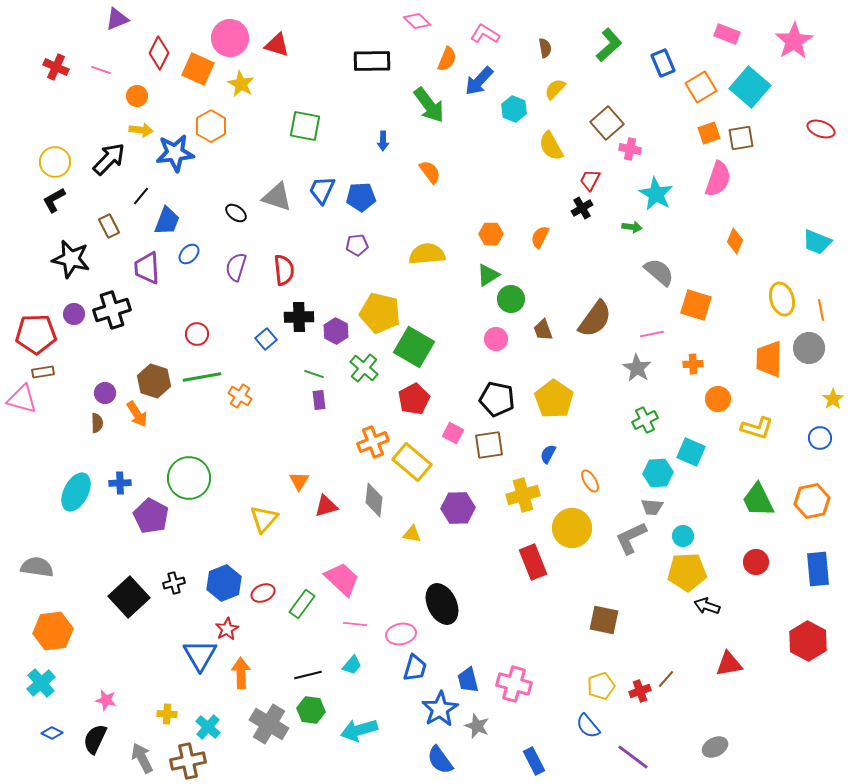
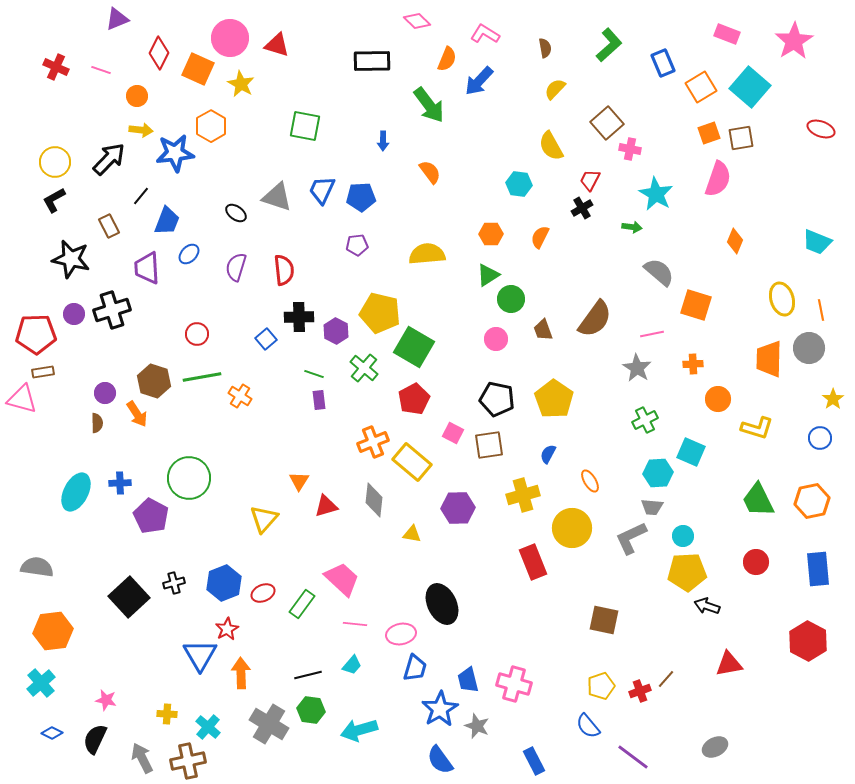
cyan hexagon at (514, 109): moved 5 px right, 75 px down; rotated 15 degrees counterclockwise
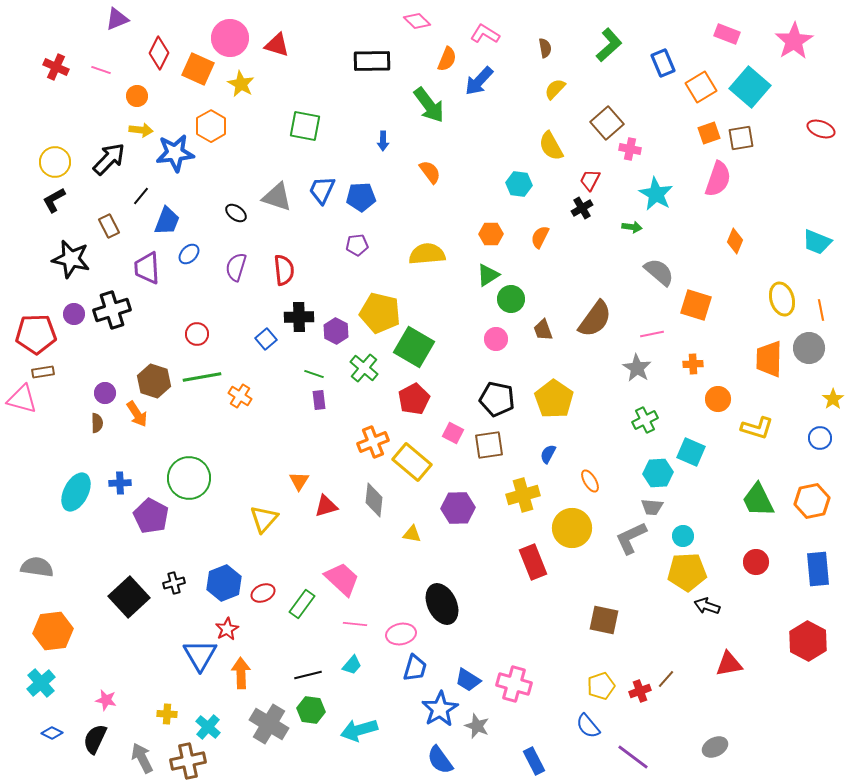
blue trapezoid at (468, 680): rotated 44 degrees counterclockwise
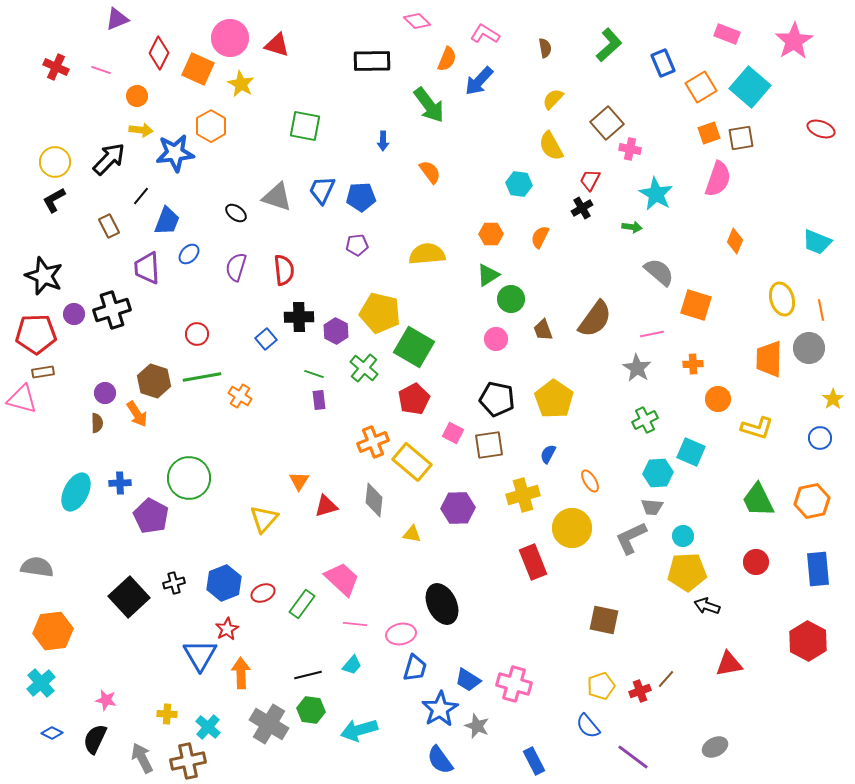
yellow semicircle at (555, 89): moved 2 px left, 10 px down
black star at (71, 259): moved 27 px left, 17 px down; rotated 9 degrees clockwise
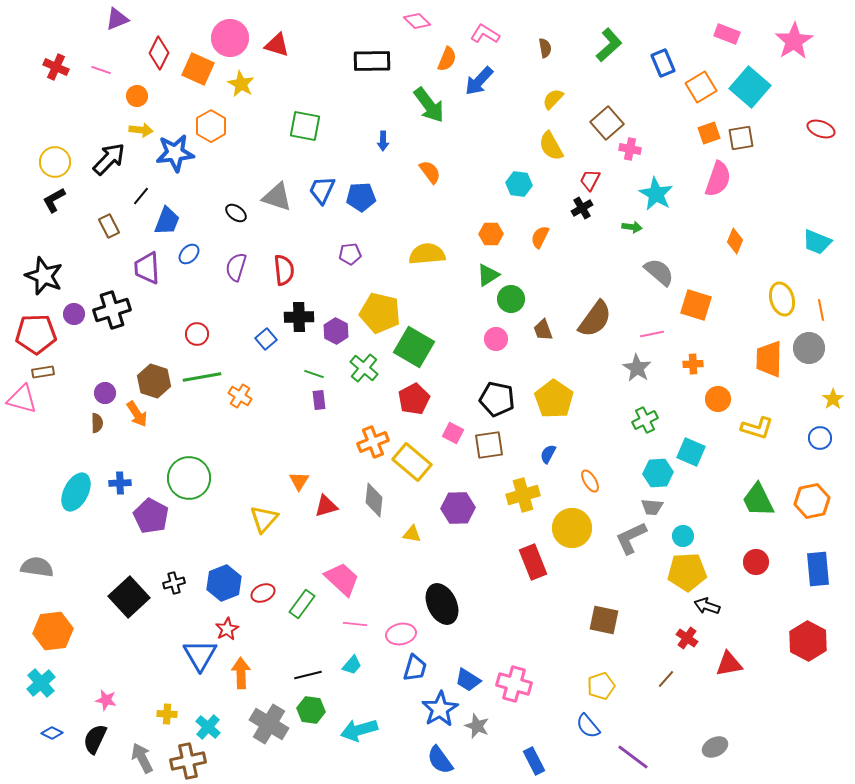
purple pentagon at (357, 245): moved 7 px left, 9 px down
red cross at (640, 691): moved 47 px right, 53 px up; rotated 35 degrees counterclockwise
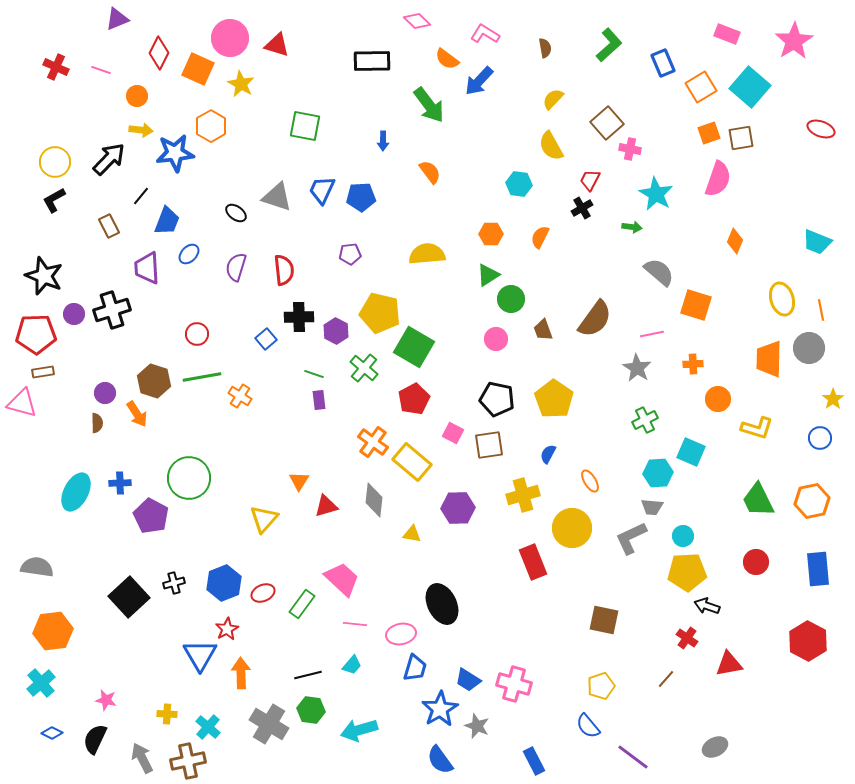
orange semicircle at (447, 59): rotated 105 degrees clockwise
pink triangle at (22, 399): moved 4 px down
orange cross at (373, 442): rotated 32 degrees counterclockwise
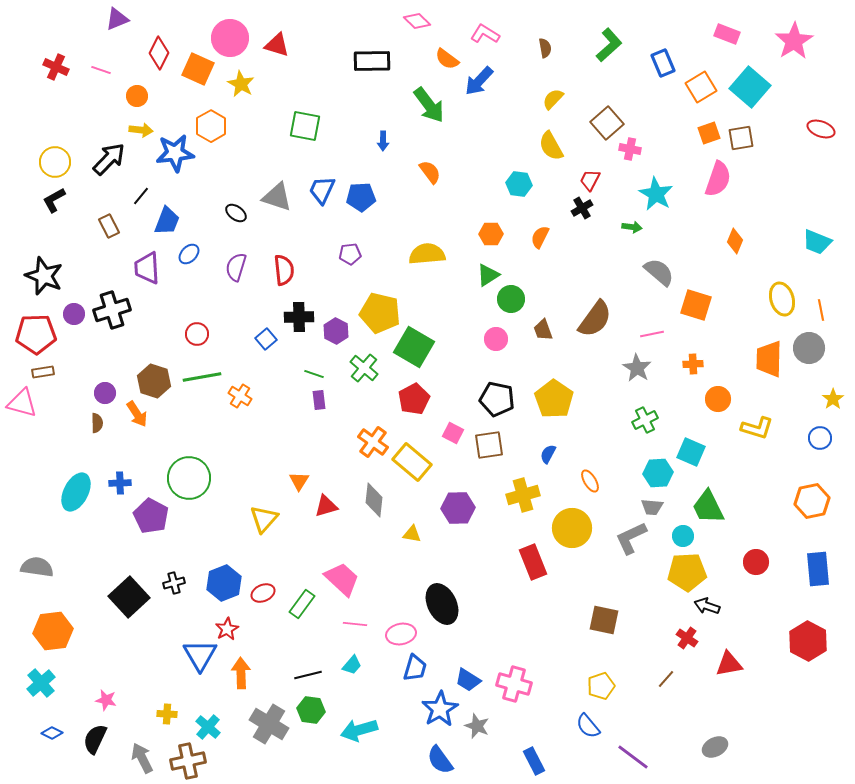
green trapezoid at (758, 500): moved 50 px left, 7 px down
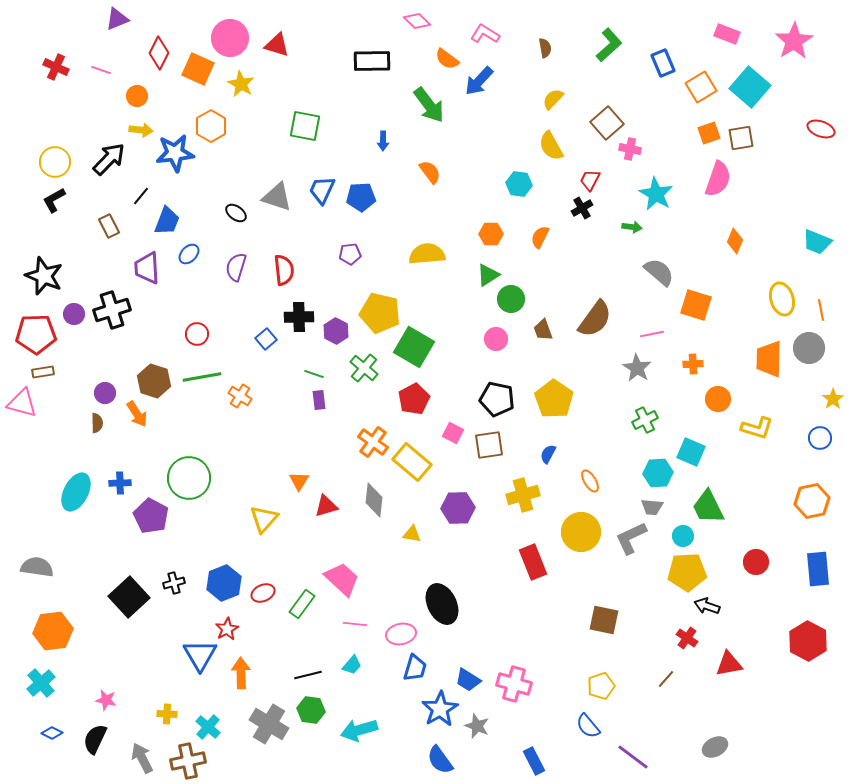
yellow circle at (572, 528): moved 9 px right, 4 px down
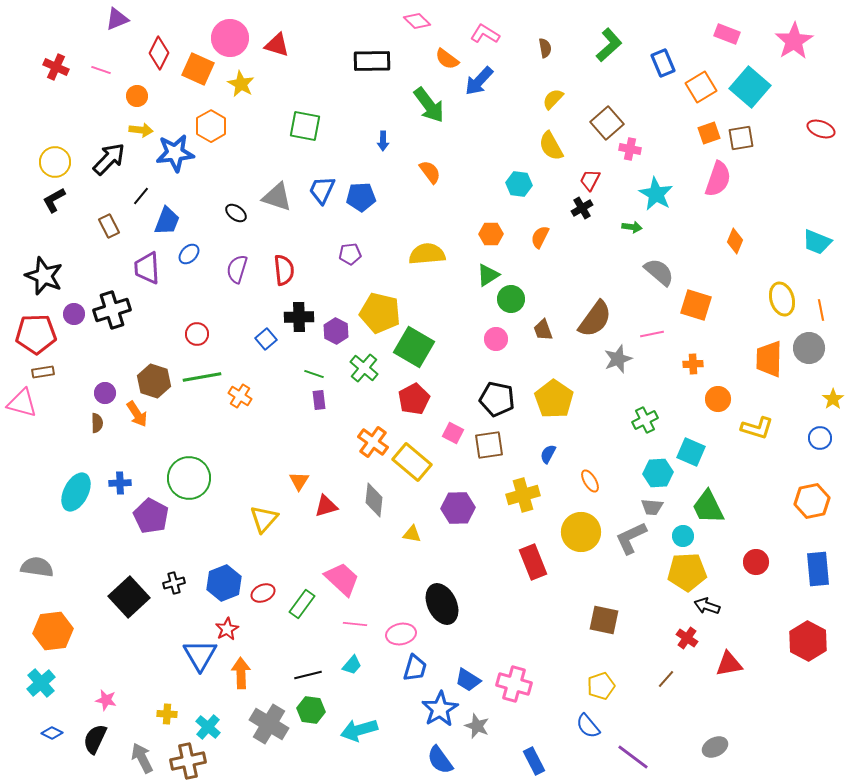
purple semicircle at (236, 267): moved 1 px right, 2 px down
gray star at (637, 368): moved 19 px left, 9 px up; rotated 20 degrees clockwise
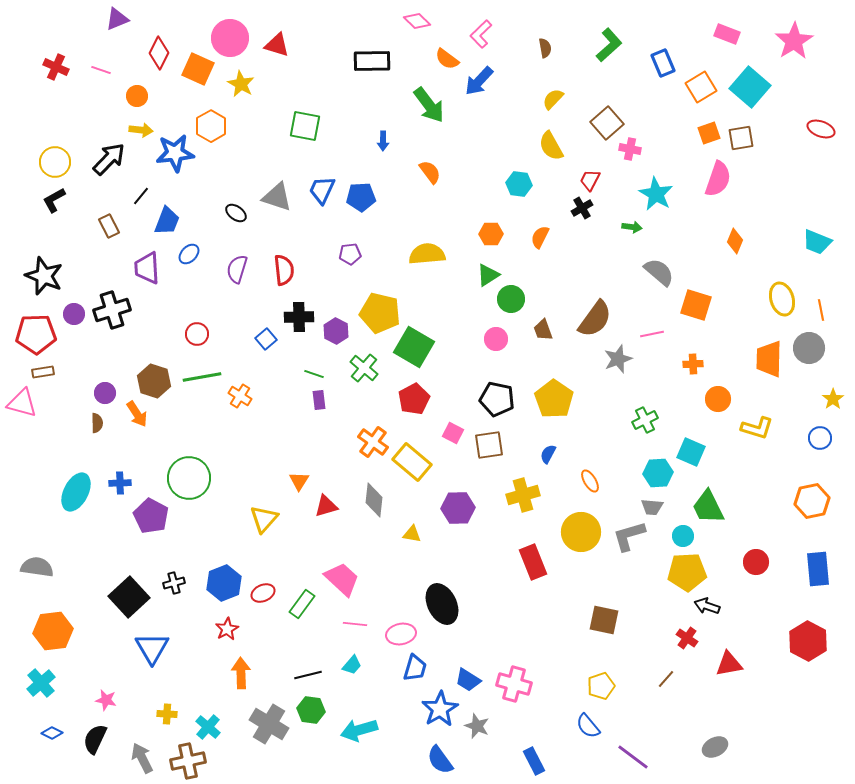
pink L-shape at (485, 34): moved 4 px left; rotated 76 degrees counterclockwise
gray L-shape at (631, 538): moved 2 px left, 2 px up; rotated 9 degrees clockwise
blue triangle at (200, 655): moved 48 px left, 7 px up
